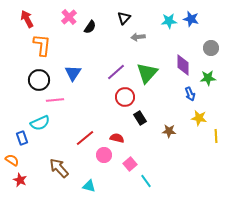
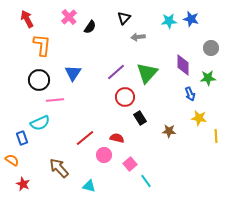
red star: moved 3 px right, 4 px down
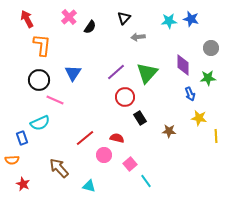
pink line: rotated 30 degrees clockwise
orange semicircle: rotated 144 degrees clockwise
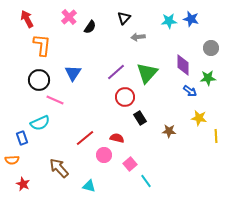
blue arrow: moved 3 px up; rotated 32 degrees counterclockwise
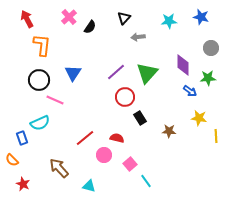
blue star: moved 10 px right, 2 px up
orange semicircle: rotated 48 degrees clockwise
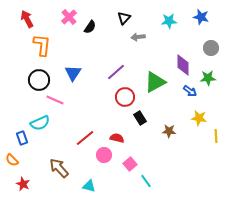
green triangle: moved 8 px right, 9 px down; rotated 20 degrees clockwise
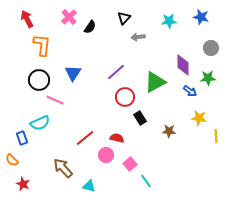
pink circle: moved 2 px right
brown arrow: moved 4 px right
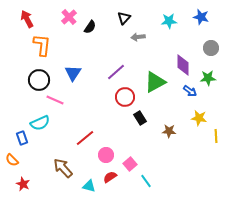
red semicircle: moved 7 px left, 39 px down; rotated 48 degrees counterclockwise
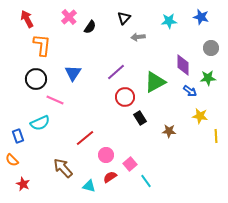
black circle: moved 3 px left, 1 px up
yellow star: moved 1 px right, 2 px up
blue rectangle: moved 4 px left, 2 px up
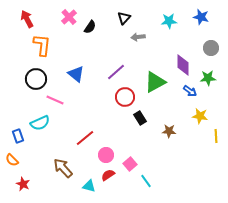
blue triangle: moved 3 px right, 1 px down; rotated 24 degrees counterclockwise
red semicircle: moved 2 px left, 2 px up
